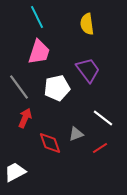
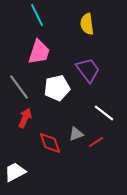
cyan line: moved 2 px up
white line: moved 1 px right, 5 px up
red line: moved 4 px left, 6 px up
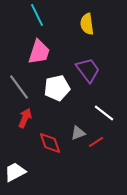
gray triangle: moved 2 px right, 1 px up
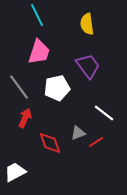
purple trapezoid: moved 4 px up
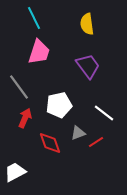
cyan line: moved 3 px left, 3 px down
white pentagon: moved 2 px right, 17 px down
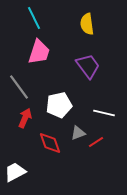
white line: rotated 25 degrees counterclockwise
